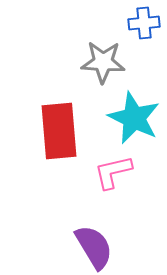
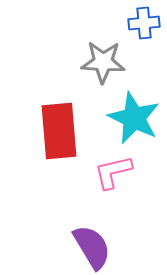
purple semicircle: moved 2 px left
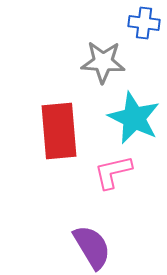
blue cross: rotated 12 degrees clockwise
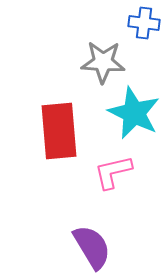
cyan star: moved 5 px up
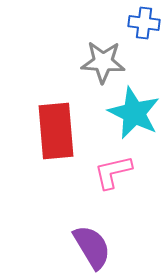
red rectangle: moved 3 px left
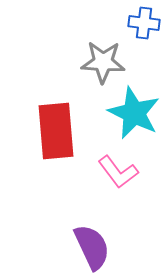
pink L-shape: moved 5 px right; rotated 114 degrees counterclockwise
purple semicircle: rotated 6 degrees clockwise
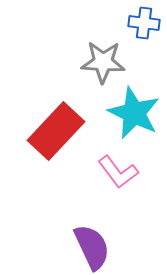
red rectangle: rotated 48 degrees clockwise
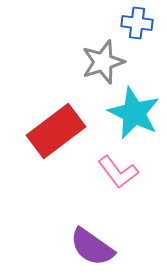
blue cross: moved 7 px left
gray star: rotated 21 degrees counterclockwise
red rectangle: rotated 10 degrees clockwise
purple semicircle: rotated 150 degrees clockwise
